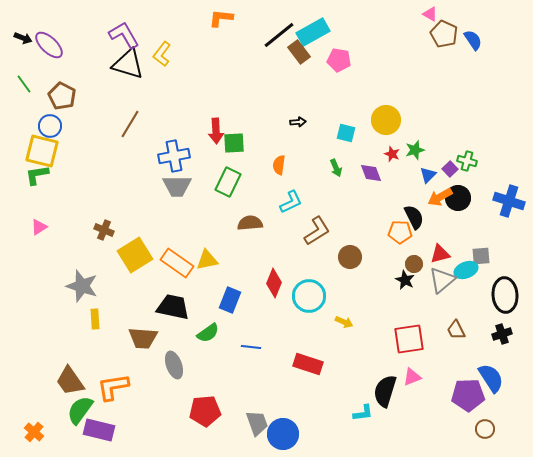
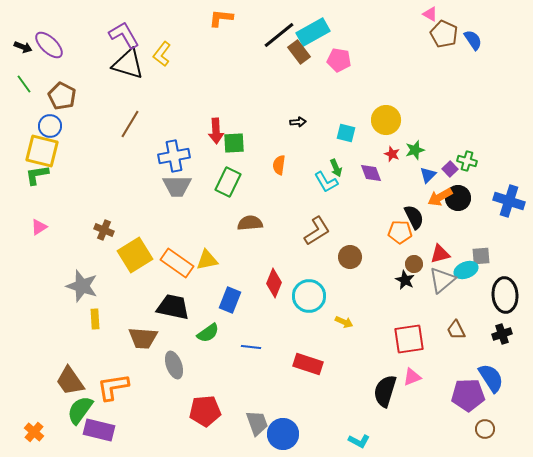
black arrow at (23, 38): moved 9 px down
cyan L-shape at (291, 202): moved 35 px right, 20 px up; rotated 85 degrees clockwise
cyan L-shape at (363, 413): moved 4 px left, 28 px down; rotated 35 degrees clockwise
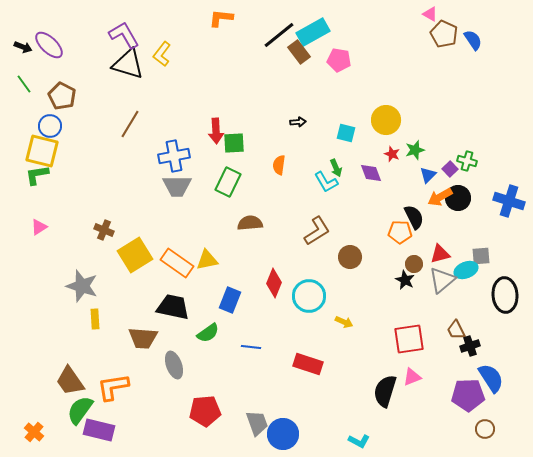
black cross at (502, 334): moved 32 px left, 12 px down
